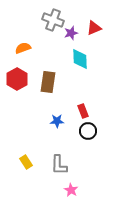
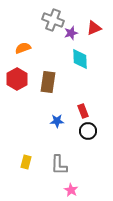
yellow rectangle: rotated 48 degrees clockwise
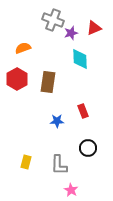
black circle: moved 17 px down
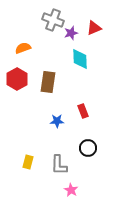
yellow rectangle: moved 2 px right
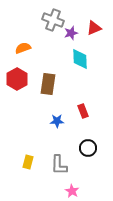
brown rectangle: moved 2 px down
pink star: moved 1 px right, 1 px down
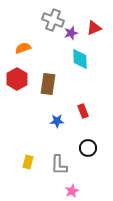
pink star: rotated 16 degrees clockwise
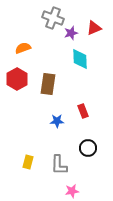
gray cross: moved 2 px up
pink star: rotated 16 degrees clockwise
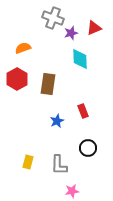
blue star: rotated 24 degrees counterclockwise
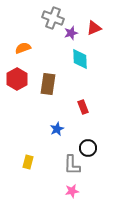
red rectangle: moved 4 px up
blue star: moved 8 px down
gray L-shape: moved 13 px right
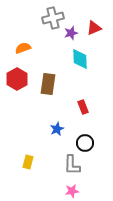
gray cross: rotated 35 degrees counterclockwise
black circle: moved 3 px left, 5 px up
